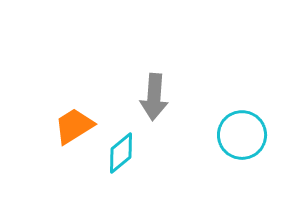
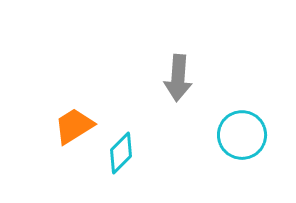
gray arrow: moved 24 px right, 19 px up
cyan diamond: rotated 6 degrees counterclockwise
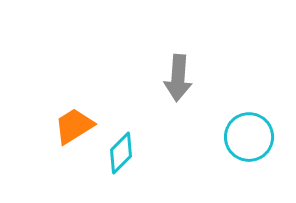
cyan circle: moved 7 px right, 2 px down
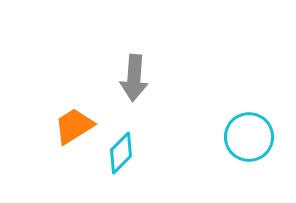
gray arrow: moved 44 px left
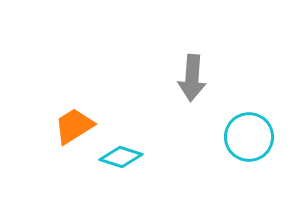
gray arrow: moved 58 px right
cyan diamond: moved 4 px down; rotated 63 degrees clockwise
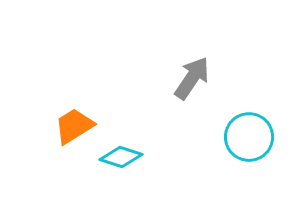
gray arrow: rotated 150 degrees counterclockwise
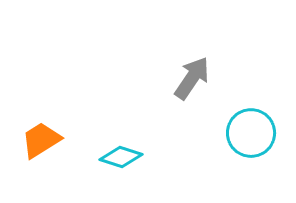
orange trapezoid: moved 33 px left, 14 px down
cyan circle: moved 2 px right, 4 px up
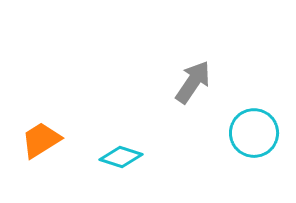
gray arrow: moved 1 px right, 4 px down
cyan circle: moved 3 px right
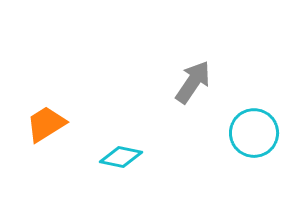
orange trapezoid: moved 5 px right, 16 px up
cyan diamond: rotated 6 degrees counterclockwise
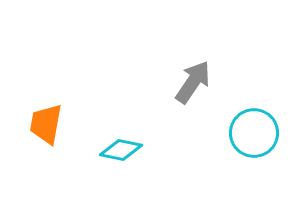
orange trapezoid: rotated 48 degrees counterclockwise
cyan diamond: moved 7 px up
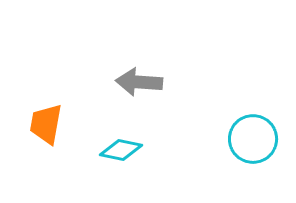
gray arrow: moved 54 px left; rotated 120 degrees counterclockwise
cyan circle: moved 1 px left, 6 px down
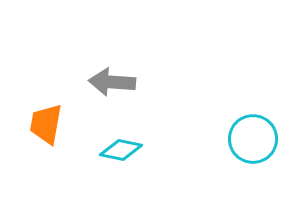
gray arrow: moved 27 px left
